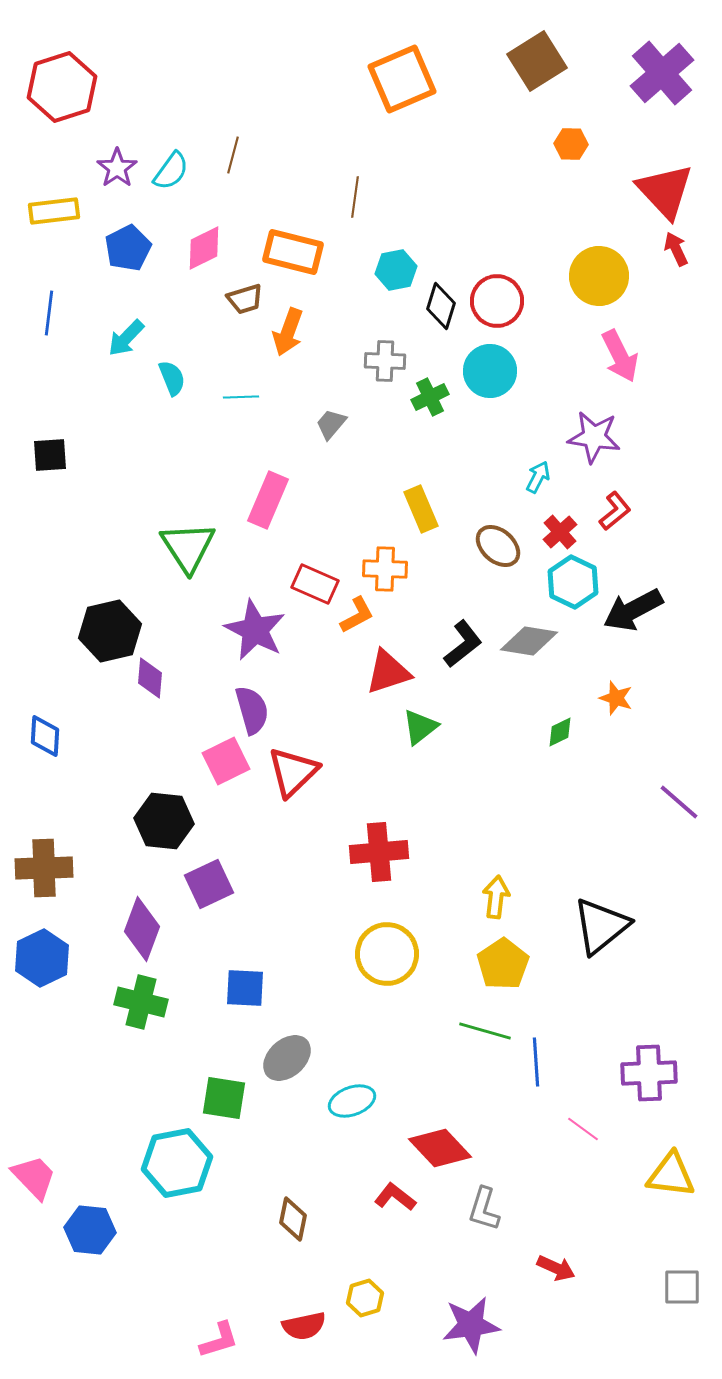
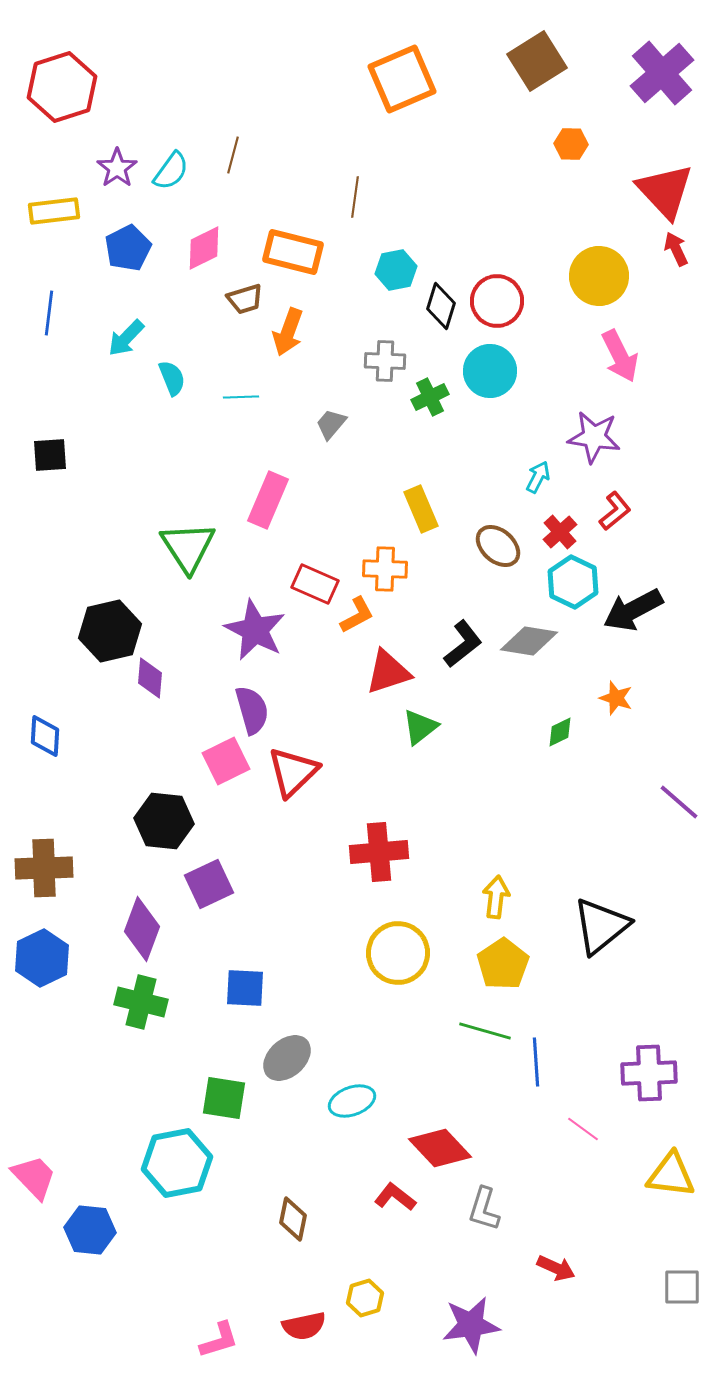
yellow circle at (387, 954): moved 11 px right, 1 px up
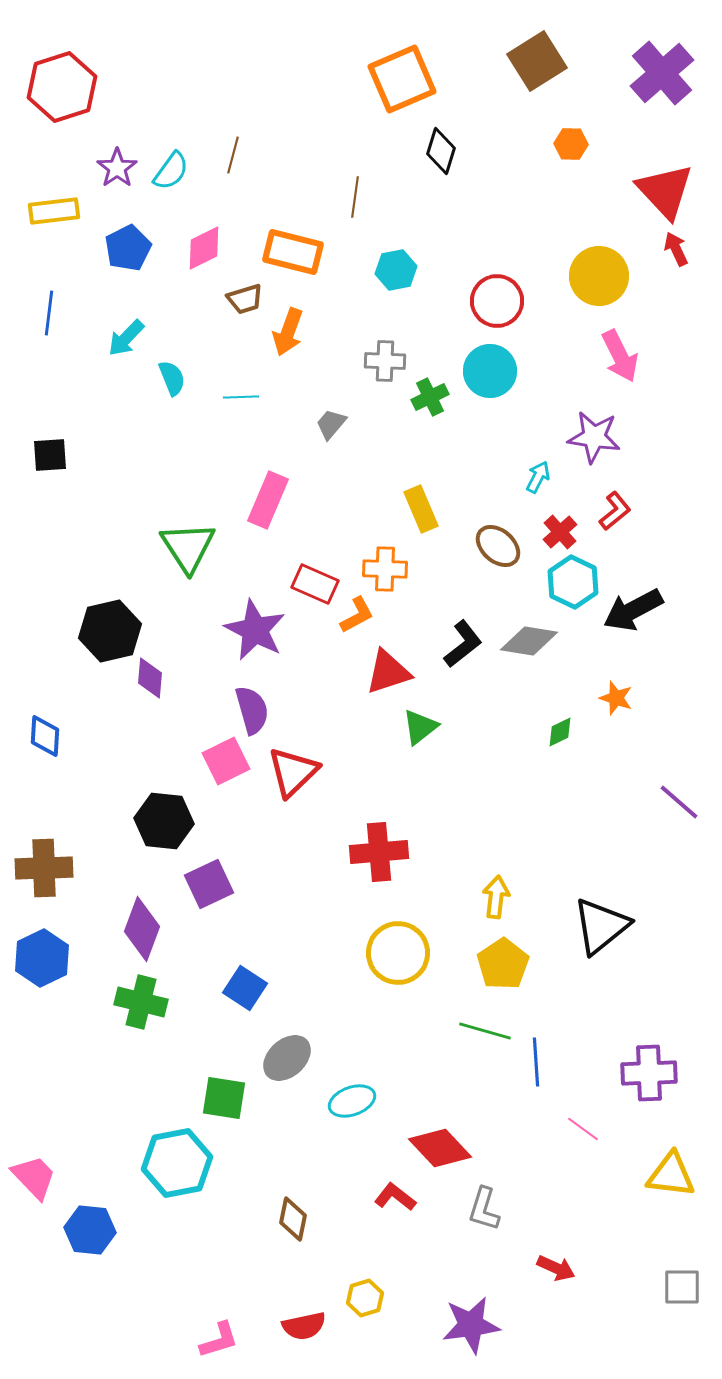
black diamond at (441, 306): moved 155 px up
blue square at (245, 988): rotated 30 degrees clockwise
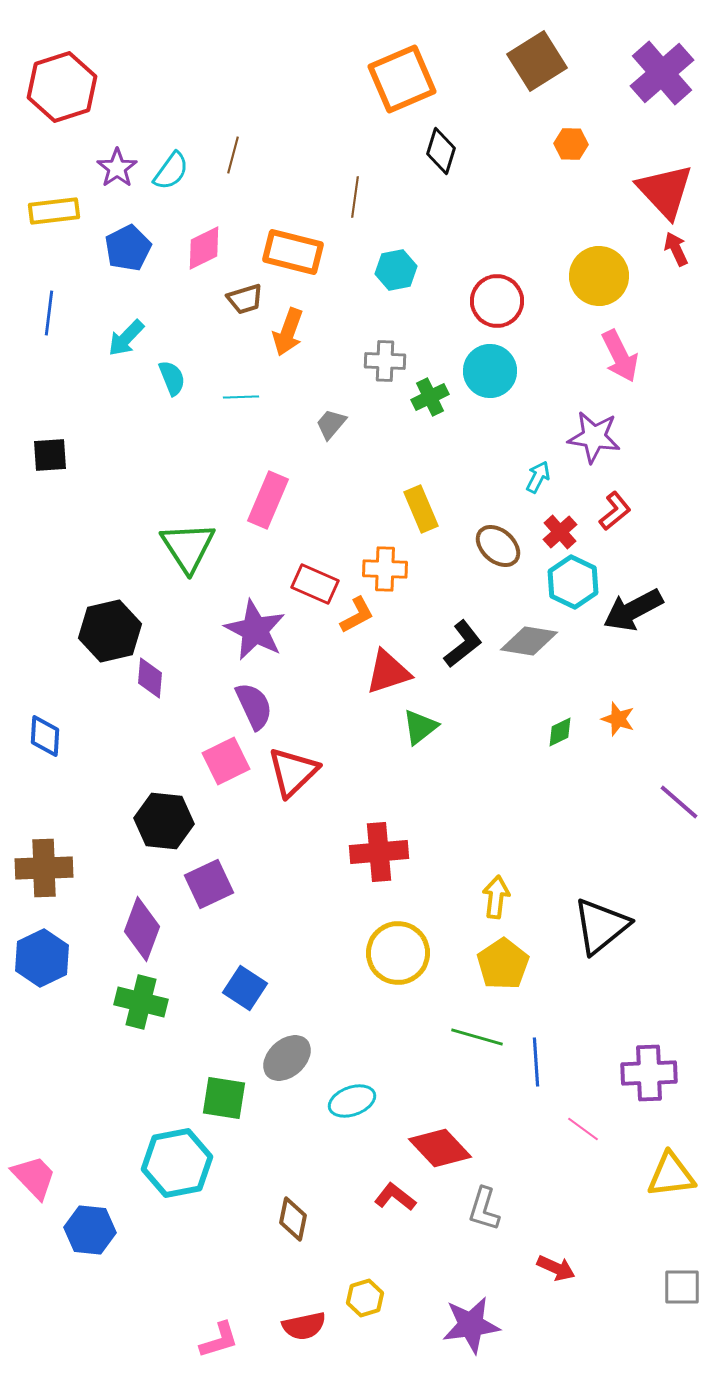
orange star at (616, 698): moved 2 px right, 21 px down
purple semicircle at (252, 710): moved 2 px right, 4 px up; rotated 9 degrees counterclockwise
green line at (485, 1031): moved 8 px left, 6 px down
yellow triangle at (671, 1175): rotated 14 degrees counterclockwise
